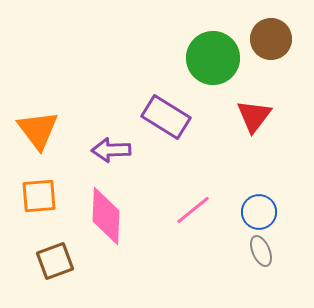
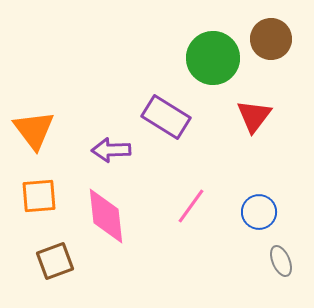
orange triangle: moved 4 px left
pink line: moved 2 px left, 4 px up; rotated 15 degrees counterclockwise
pink diamond: rotated 8 degrees counterclockwise
gray ellipse: moved 20 px right, 10 px down
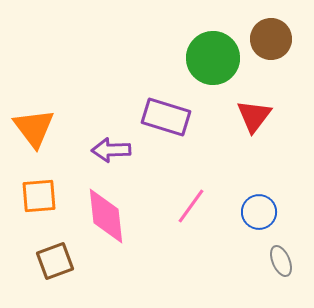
purple rectangle: rotated 15 degrees counterclockwise
orange triangle: moved 2 px up
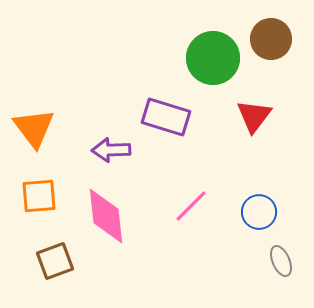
pink line: rotated 9 degrees clockwise
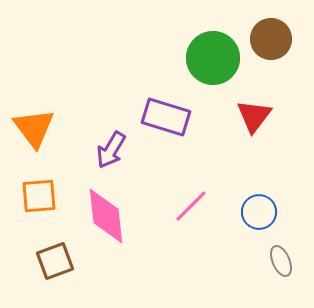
purple arrow: rotated 57 degrees counterclockwise
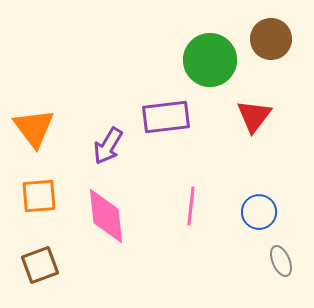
green circle: moved 3 px left, 2 px down
purple rectangle: rotated 24 degrees counterclockwise
purple arrow: moved 3 px left, 4 px up
pink line: rotated 39 degrees counterclockwise
brown square: moved 15 px left, 4 px down
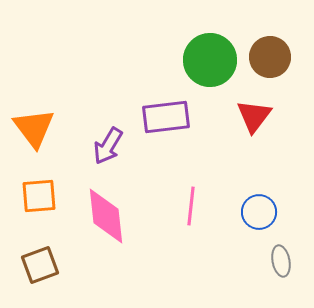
brown circle: moved 1 px left, 18 px down
gray ellipse: rotated 12 degrees clockwise
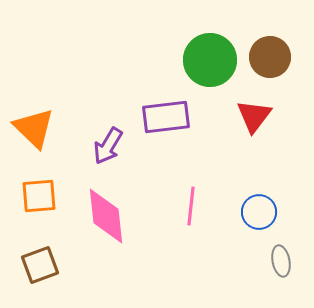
orange triangle: rotated 9 degrees counterclockwise
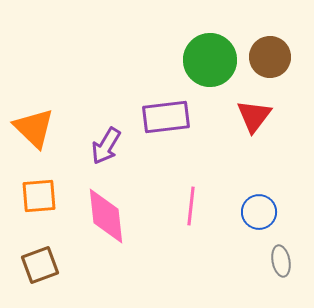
purple arrow: moved 2 px left
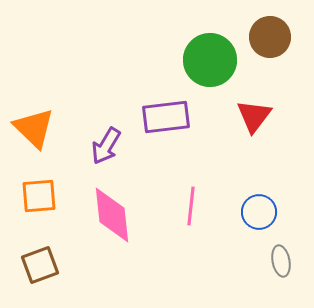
brown circle: moved 20 px up
pink diamond: moved 6 px right, 1 px up
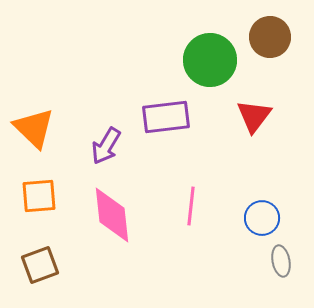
blue circle: moved 3 px right, 6 px down
